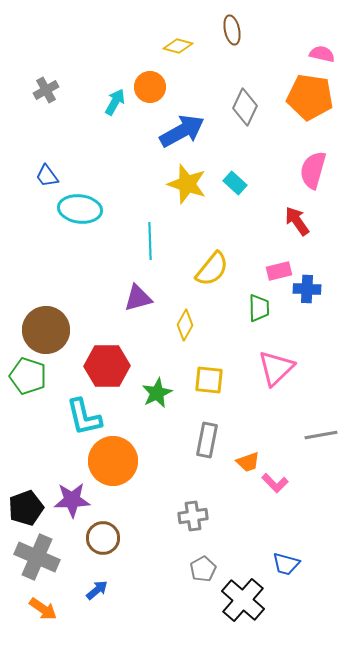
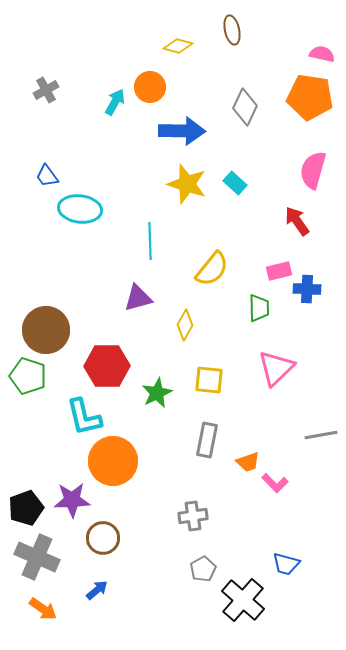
blue arrow at (182, 131): rotated 30 degrees clockwise
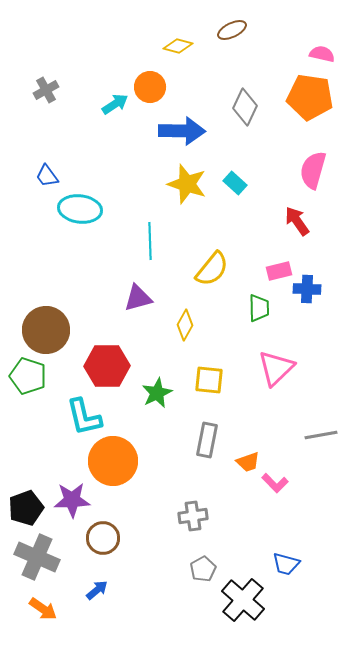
brown ellipse at (232, 30): rotated 76 degrees clockwise
cyan arrow at (115, 102): moved 2 px down; rotated 28 degrees clockwise
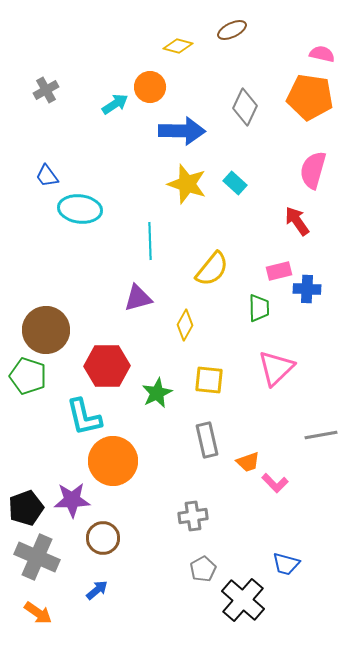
gray rectangle at (207, 440): rotated 24 degrees counterclockwise
orange arrow at (43, 609): moved 5 px left, 4 px down
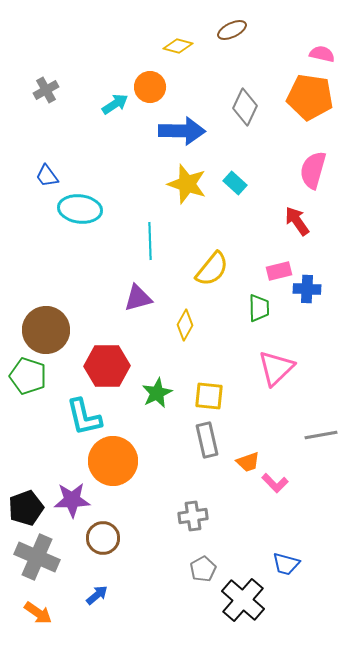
yellow square at (209, 380): moved 16 px down
blue arrow at (97, 590): moved 5 px down
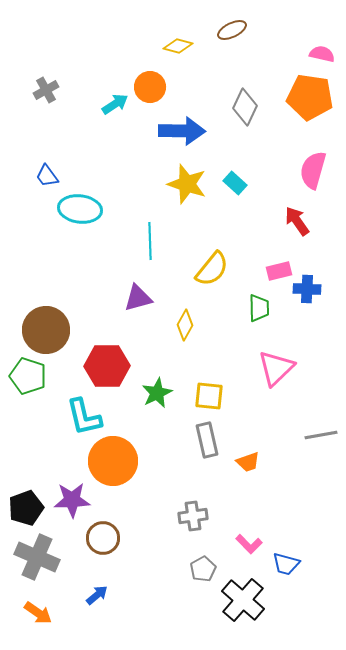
pink L-shape at (275, 483): moved 26 px left, 61 px down
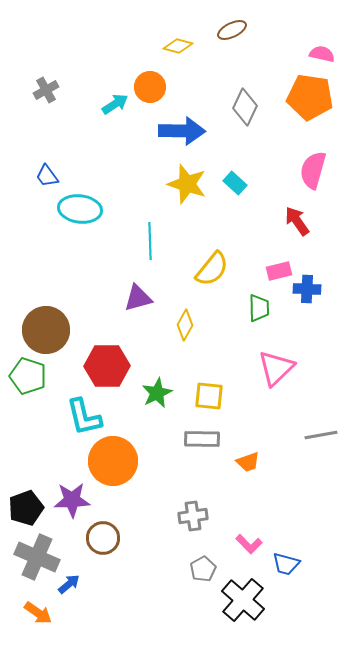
gray rectangle at (207, 440): moved 5 px left, 1 px up; rotated 76 degrees counterclockwise
blue arrow at (97, 595): moved 28 px left, 11 px up
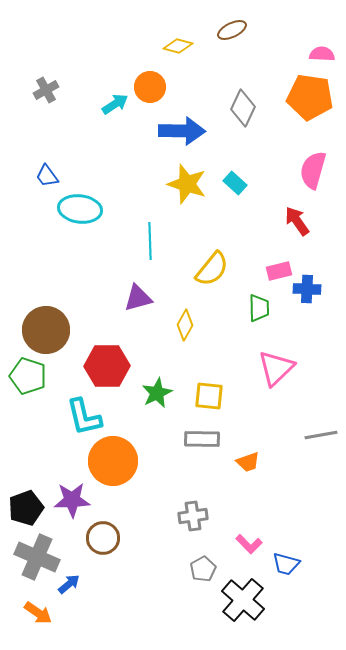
pink semicircle at (322, 54): rotated 10 degrees counterclockwise
gray diamond at (245, 107): moved 2 px left, 1 px down
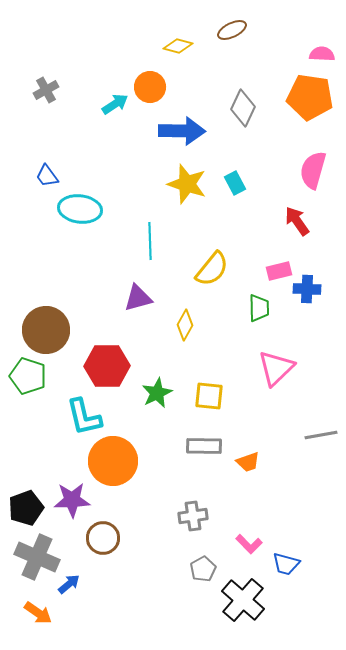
cyan rectangle at (235, 183): rotated 20 degrees clockwise
gray rectangle at (202, 439): moved 2 px right, 7 px down
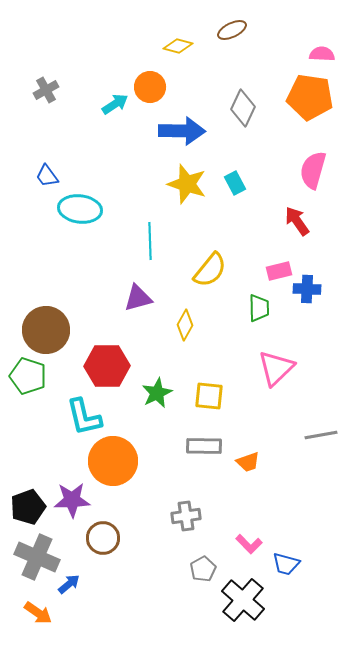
yellow semicircle at (212, 269): moved 2 px left, 1 px down
black pentagon at (26, 508): moved 2 px right, 1 px up
gray cross at (193, 516): moved 7 px left
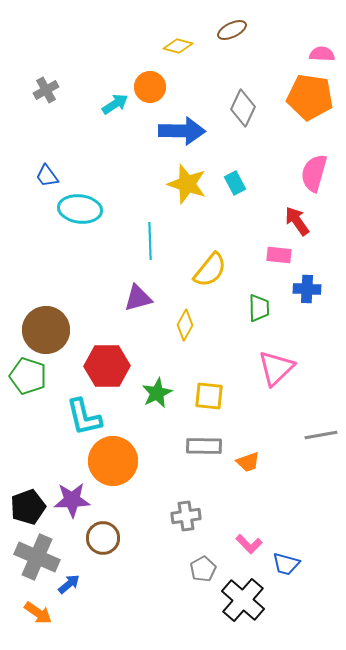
pink semicircle at (313, 170): moved 1 px right, 3 px down
pink rectangle at (279, 271): moved 16 px up; rotated 20 degrees clockwise
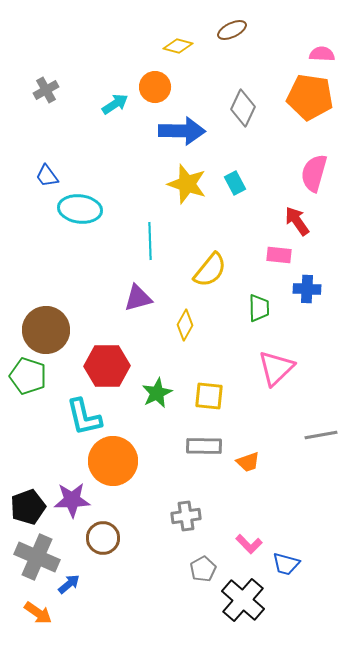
orange circle at (150, 87): moved 5 px right
